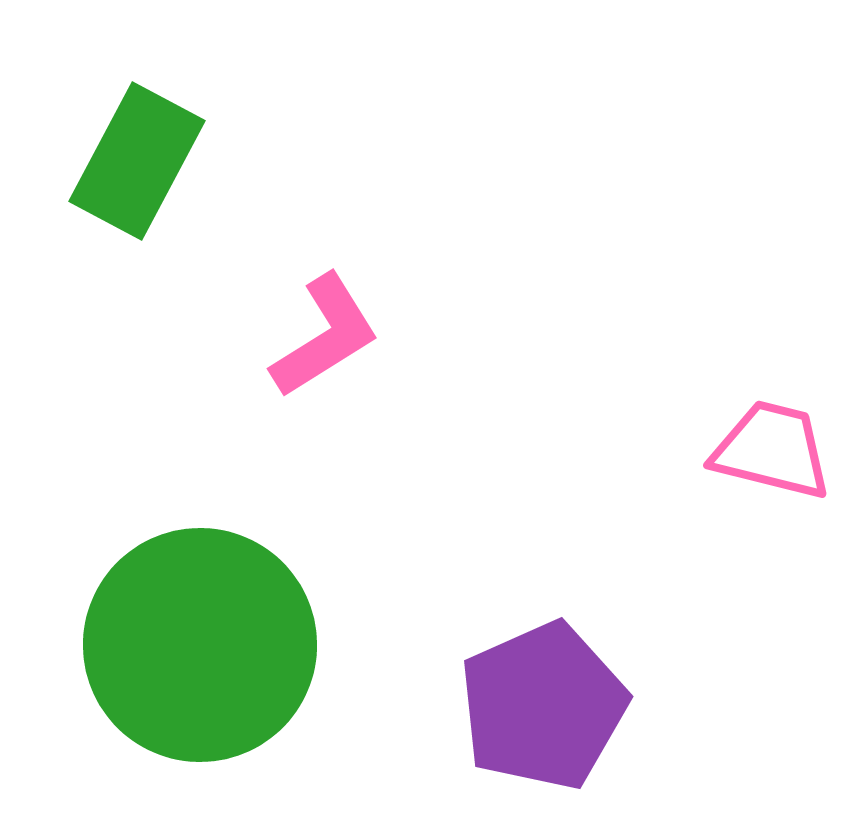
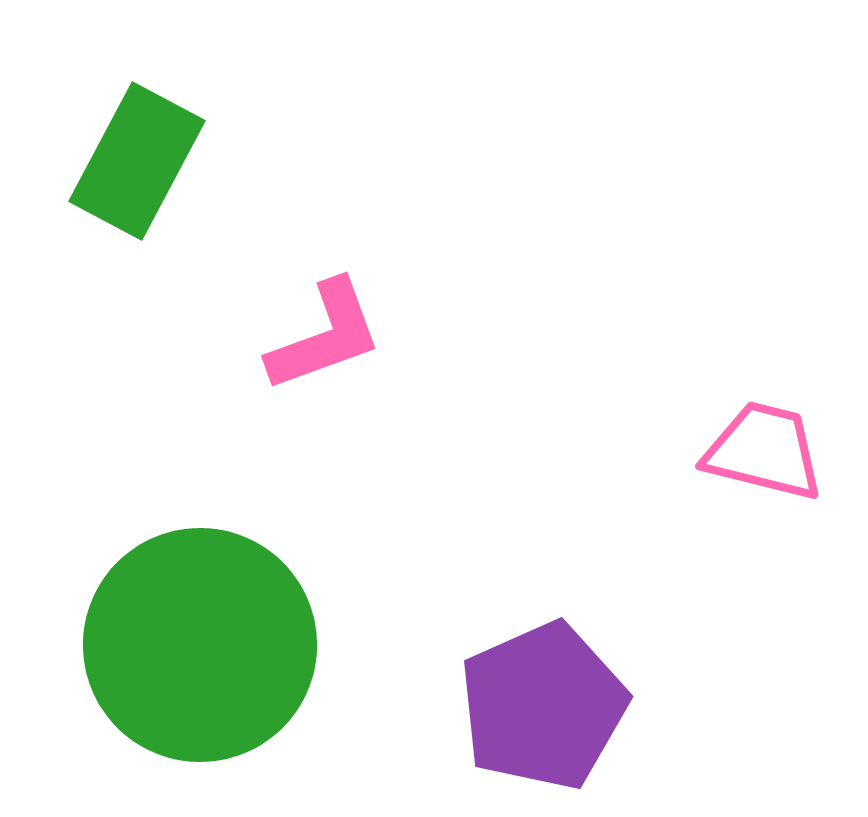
pink L-shape: rotated 12 degrees clockwise
pink trapezoid: moved 8 px left, 1 px down
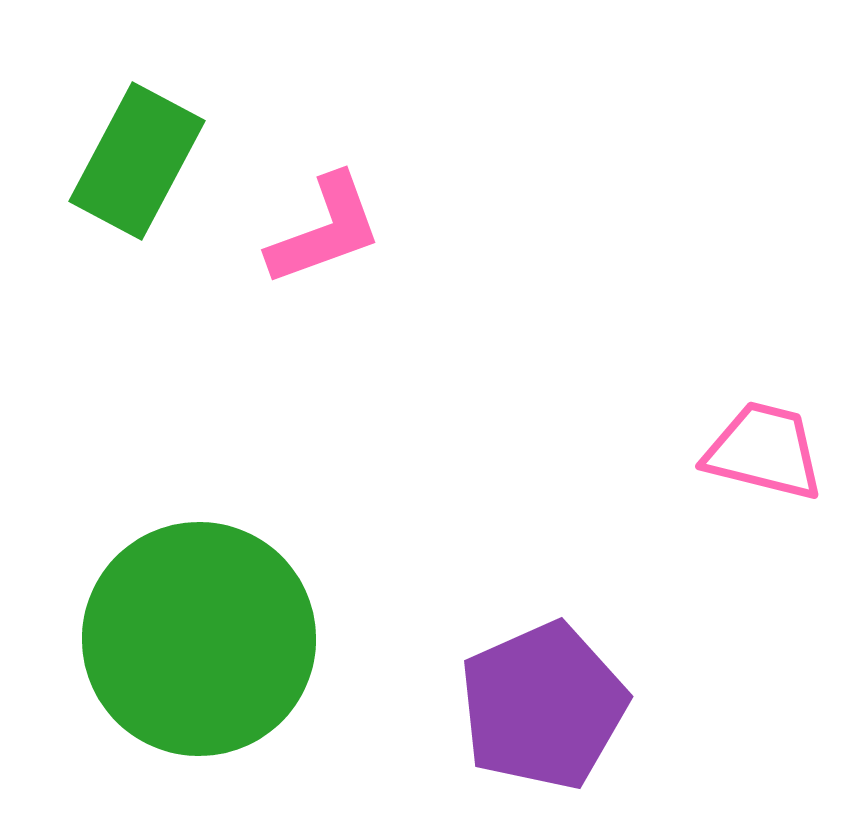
pink L-shape: moved 106 px up
green circle: moved 1 px left, 6 px up
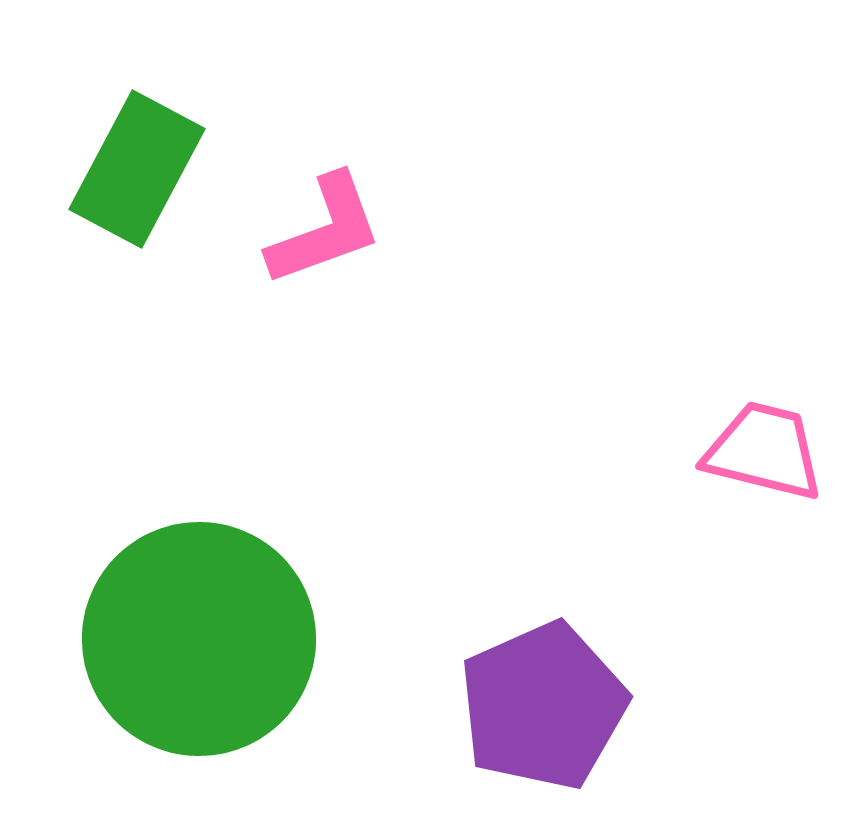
green rectangle: moved 8 px down
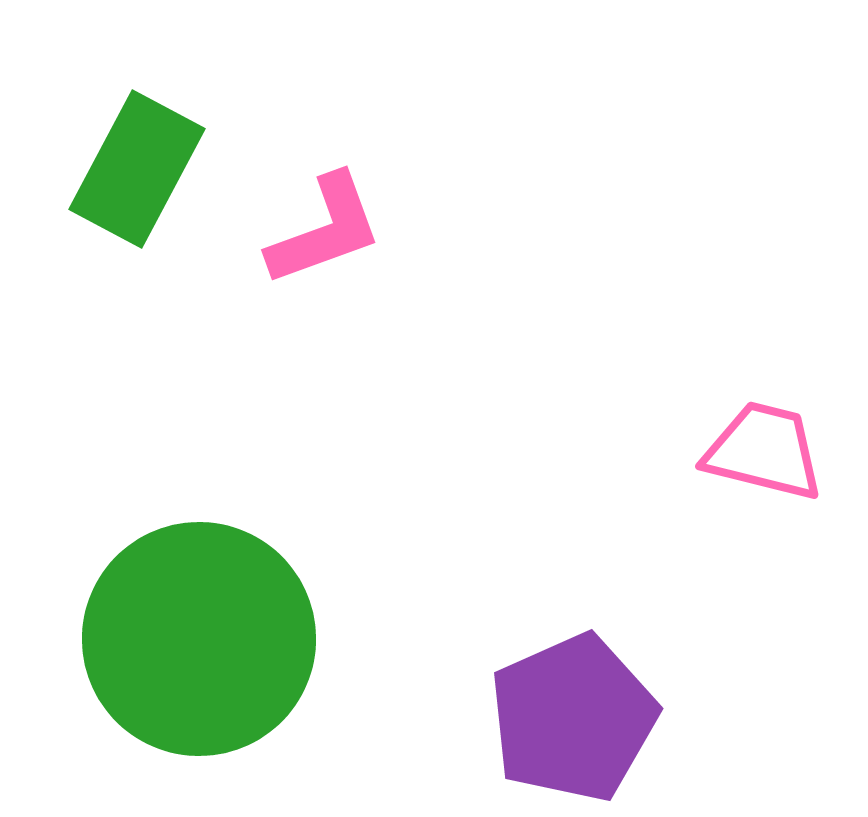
purple pentagon: moved 30 px right, 12 px down
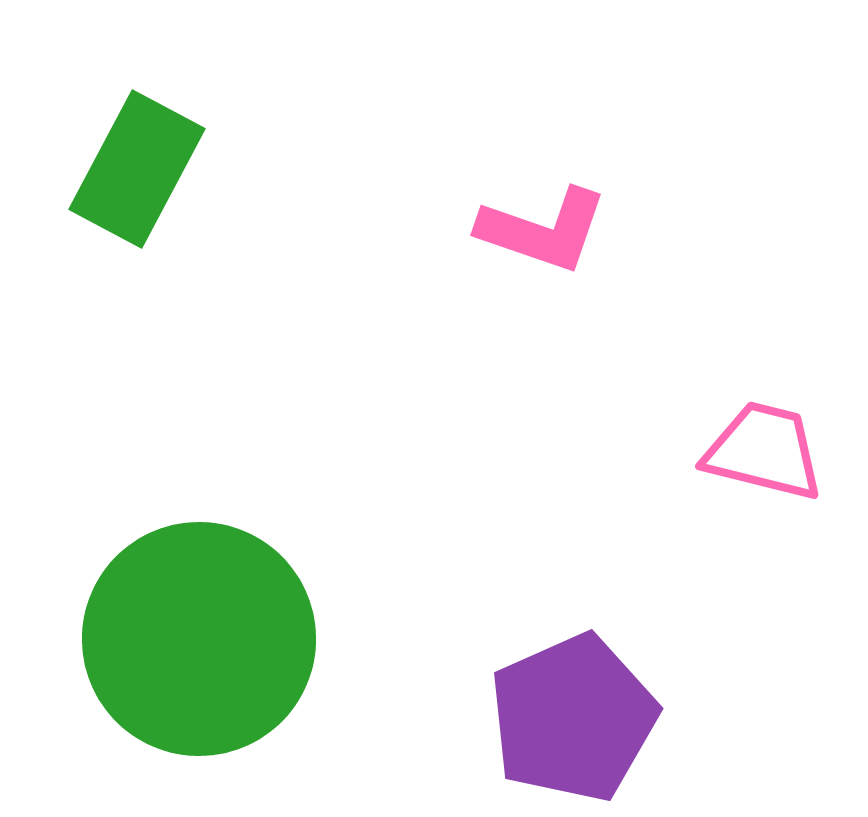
pink L-shape: moved 218 px right; rotated 39 degrees clockwise
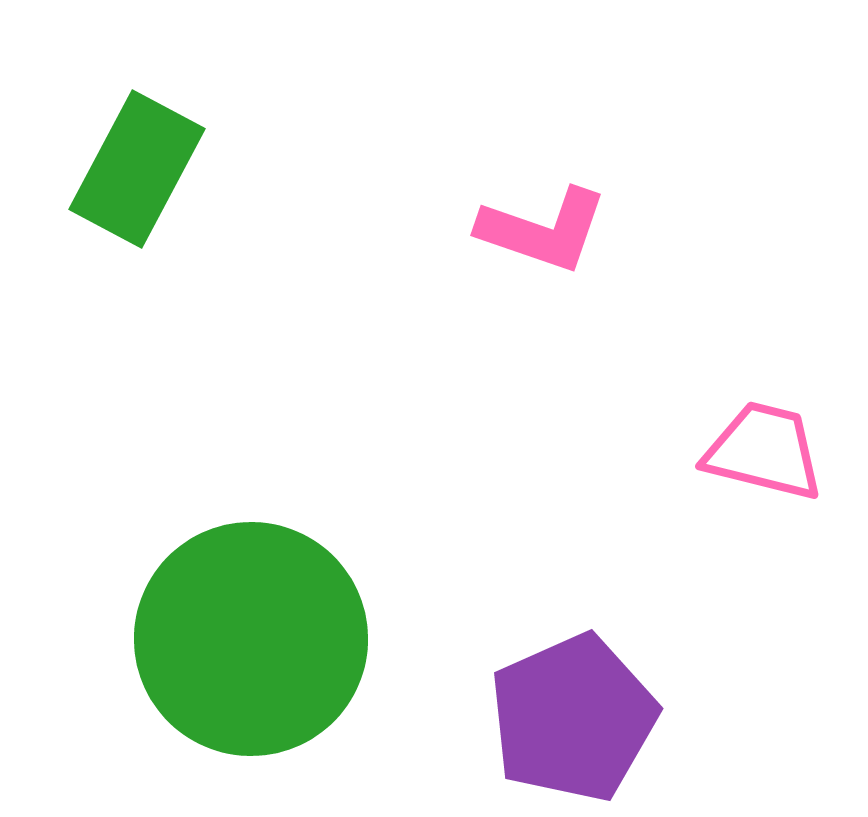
green circle: moved 52 px right
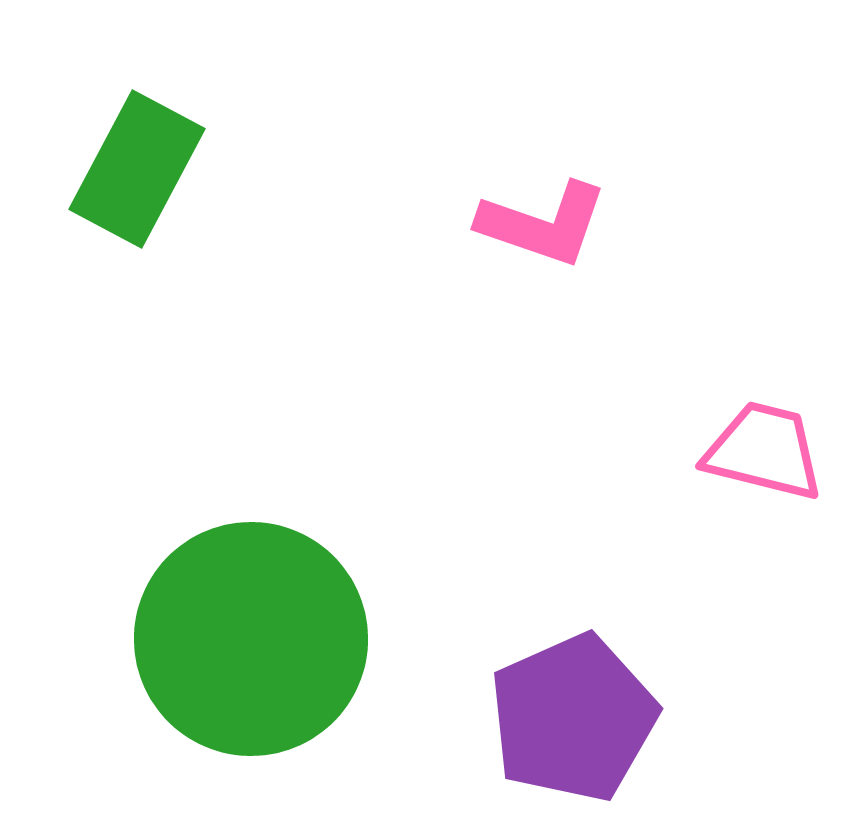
pink L-shape: moved 6 px up
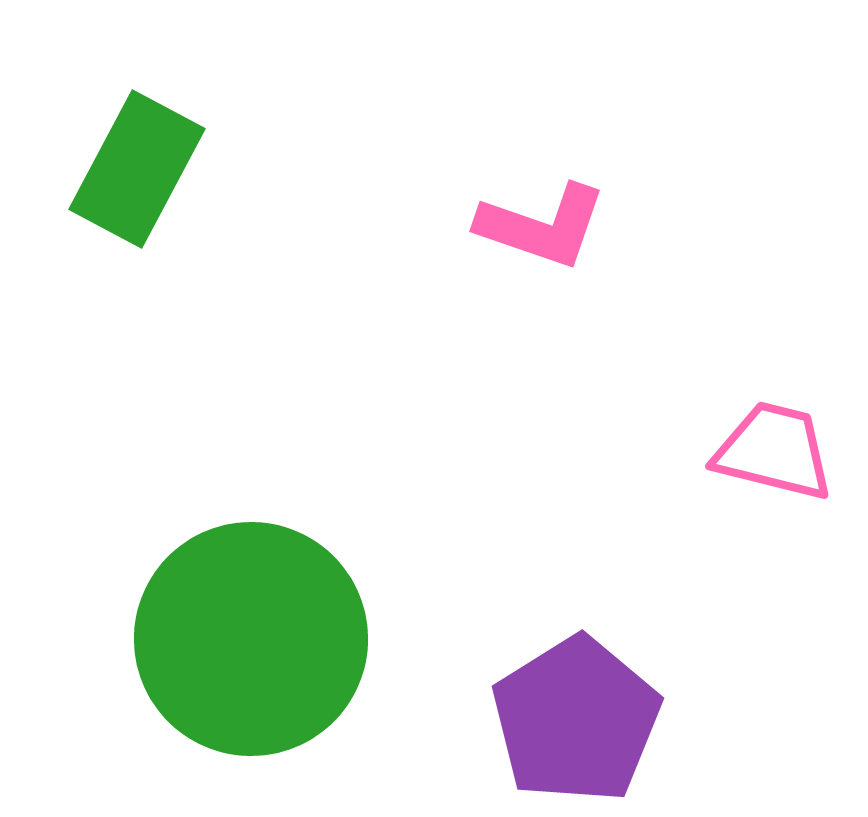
pink L-shape: moved 1 px left, 2 px down
pink trapezoid: moved 10 px right
purple pentagon: moved 3 px right, 2 px down; rotated 8 degrees counterclockwise
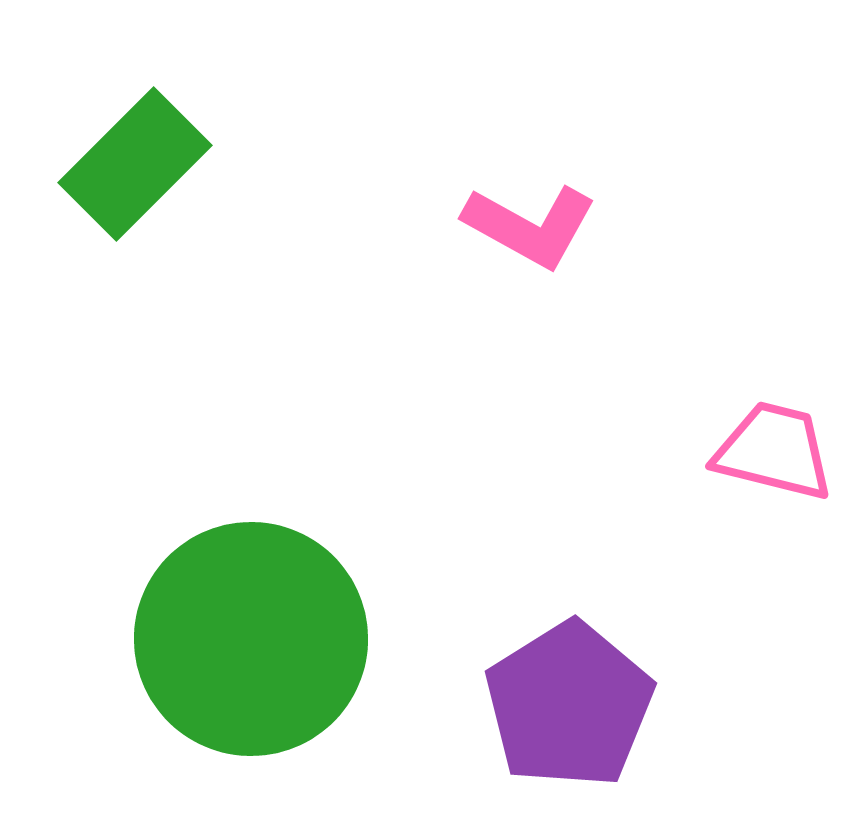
green rectangle: moved 2 px left, 5 px up; rotated 17 degrees clockwise
pink L-shape: moved 12 px left; rotated 10 degrees clockwise
purple pentagon: moved 7 px left, 15 px up
